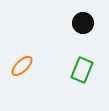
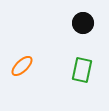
green rectangle: rotated 10 degrees counterclockwise
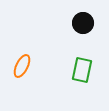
orange ellipse: rotated 20 degrees counterclockwise
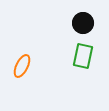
green rectangle: moved 1 px right, 14 px up
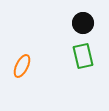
green rectangle: rotated 25 degrees counterclockwise
